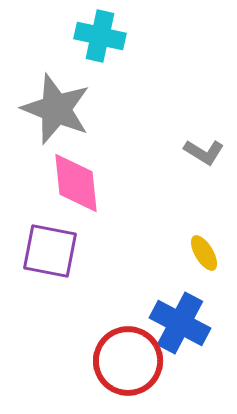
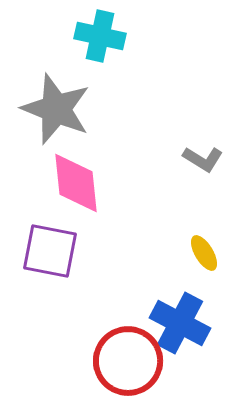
gray L-shape: moved 1 px left, 7 px down
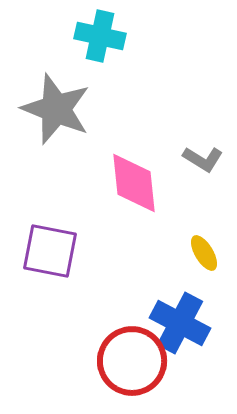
pink diamond: moved 58 px right
red circle: moved 4 px right
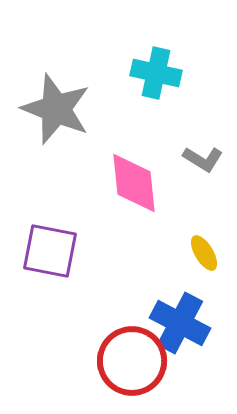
cyan cross: moved 56 px right, 37 px down
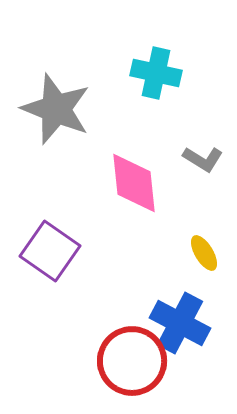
purple square: rotated 24 degrees clockwise
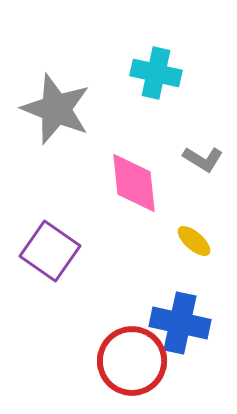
yellow ellipse: moved 10 px left, 12 px up; rotated 18 degrees counterclockwise
blue cross: rotated 16 degrees counterclockwise
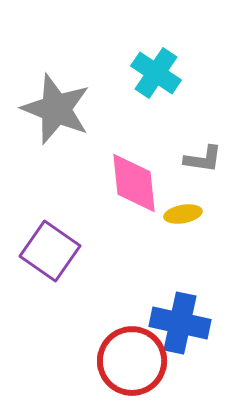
cyan cross: rotated 21 degrees clockwise
gray L-shape: rotated 24 degrees counterclockwise
yellow ellipse: moved 11 px left, 27 px up; rotated 51 degrees counterclockwise
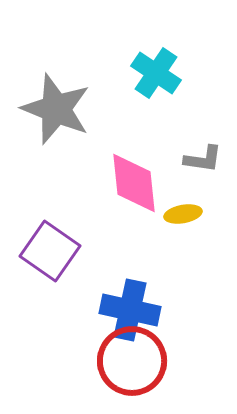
blue cross: moved 50 px left, 13 px up
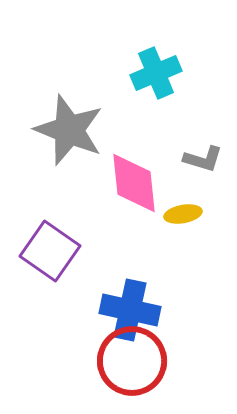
cyan cross: rotated 33 degrees clockwise
gray star: moved 13 px right, 21 px down
gray L-shape: rotated 9 degrees clockwise
